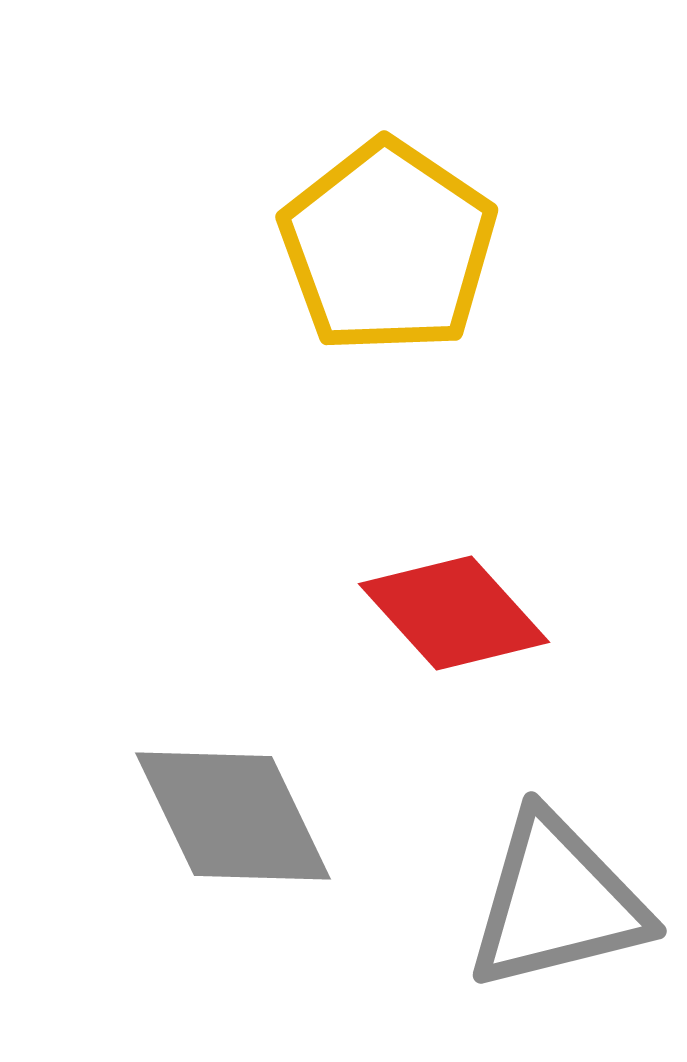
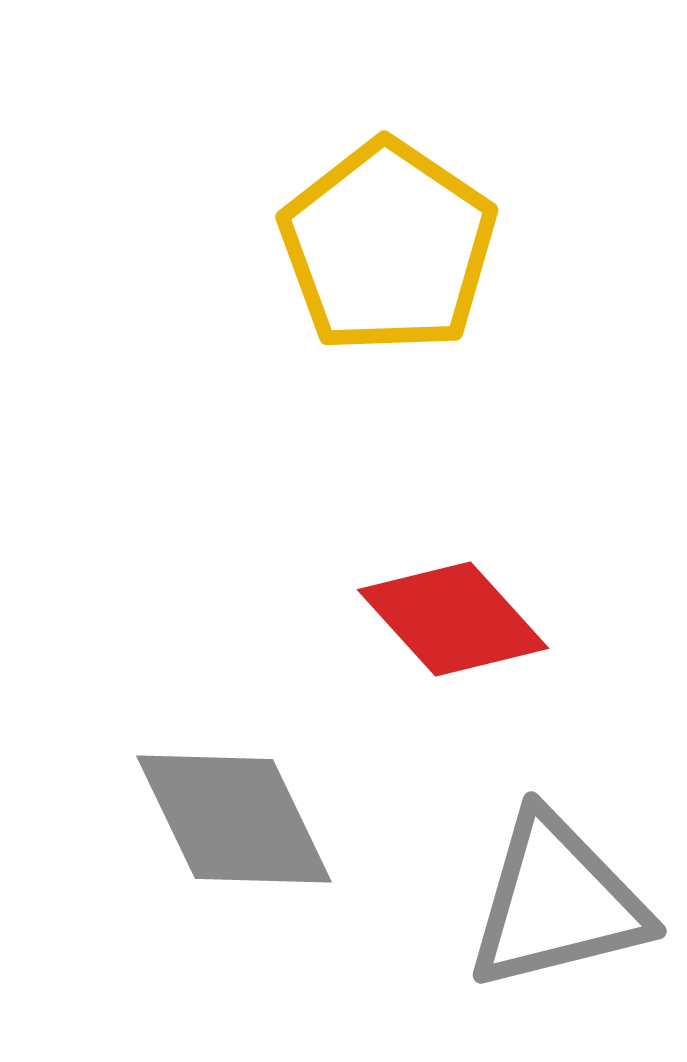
red diamond: moved 1 px left, 6 px down
gray diamond: moved 1 px right, 3 px down
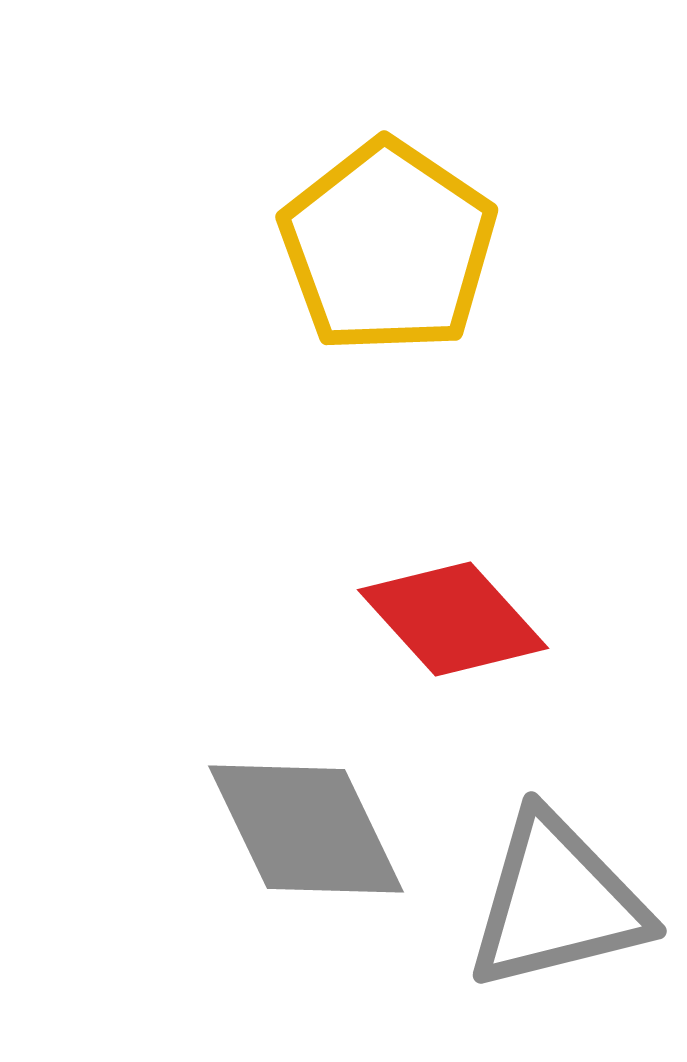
gray diamond: moved 72 px right, 10 px down
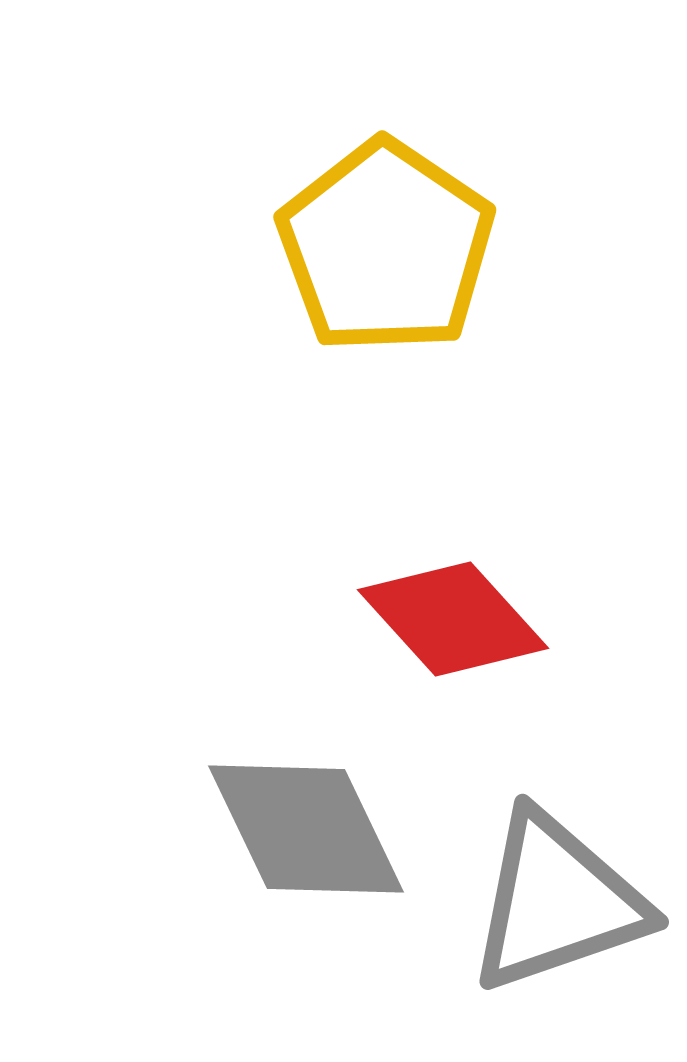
yellow pentagon: moved 2 px left
gray triangle: rotated 5 degrees counterclockwise
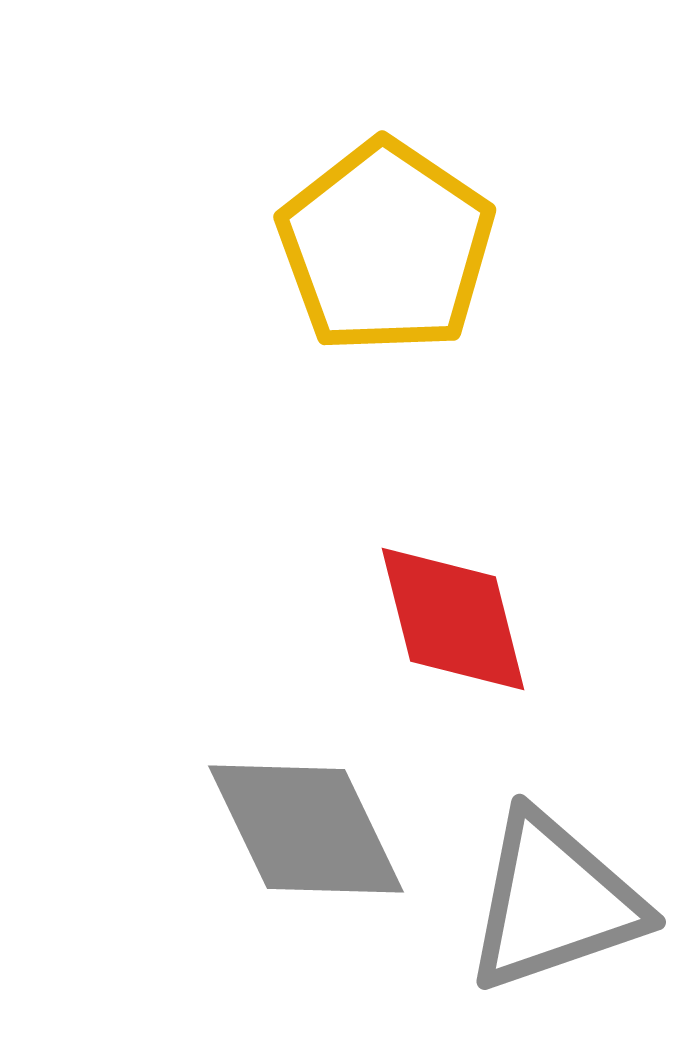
red diamond: rotated 28 degrees clockwise
gray triangle: moved 3 px left
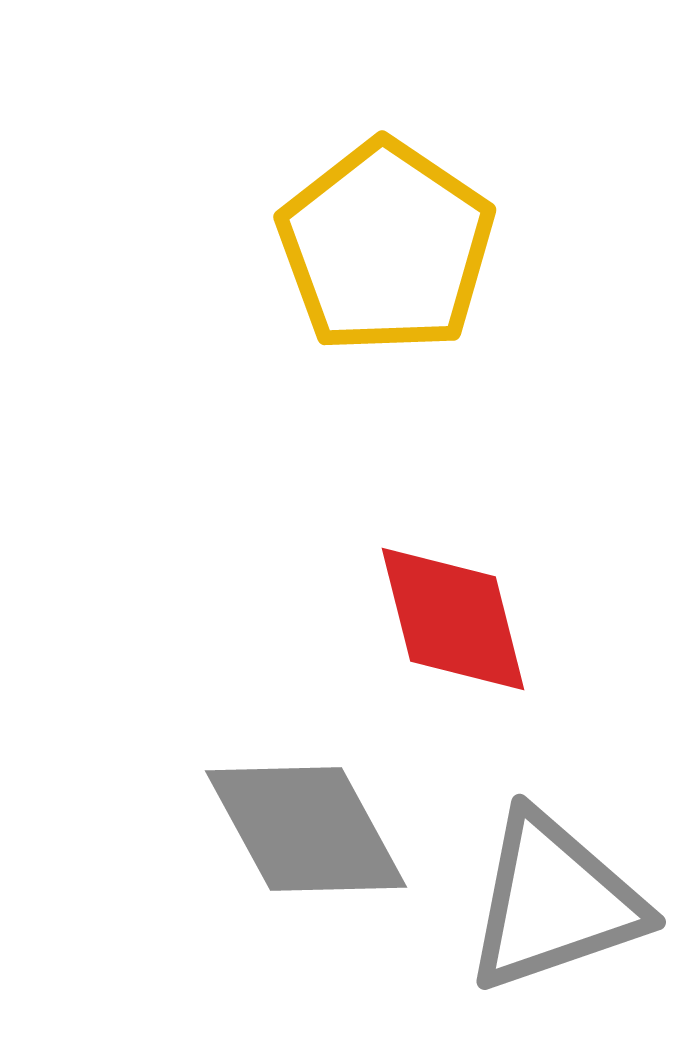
gray diamond: rotated 3 degrees counterclockwise
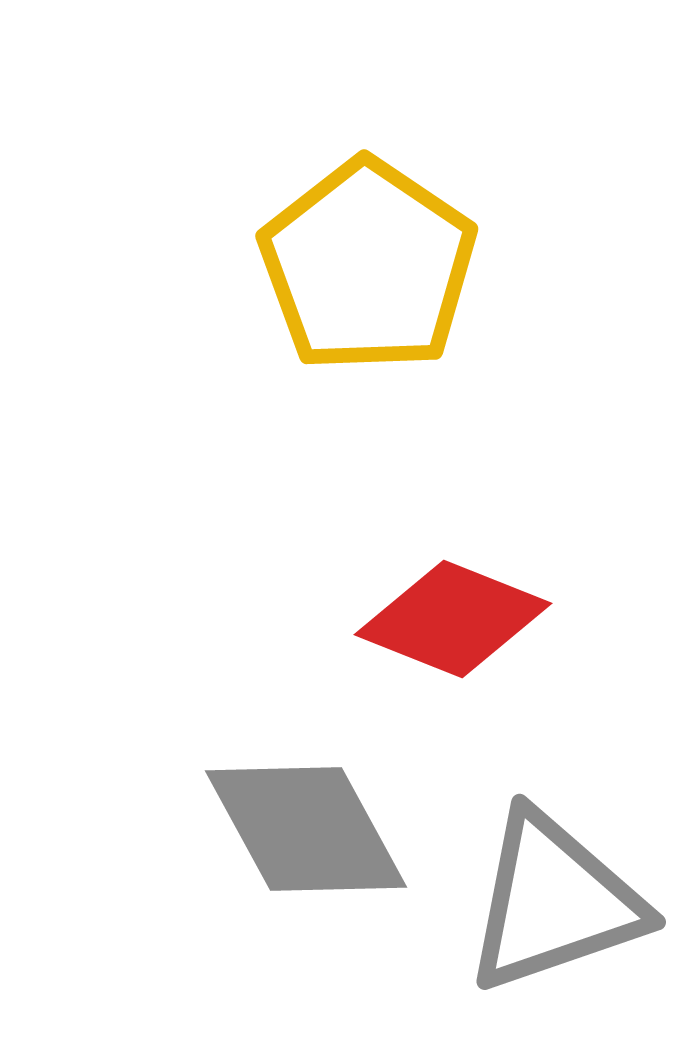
yellow pentagon: moved 18 px left, 19 px down
red diamond: rotated 54 degrees counterclockwise
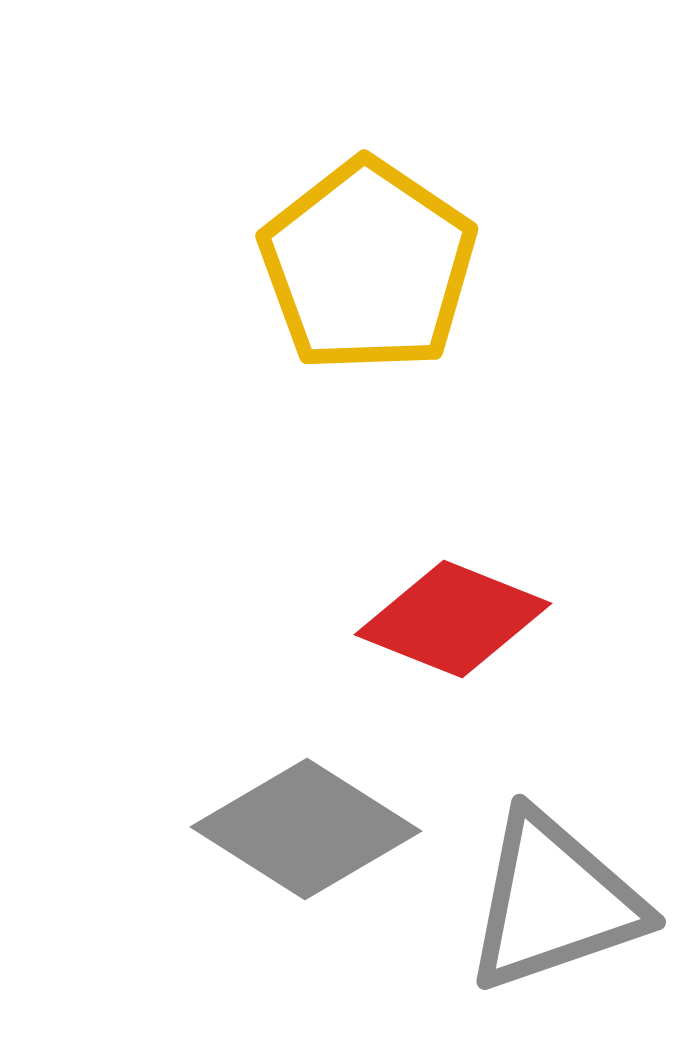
gray diamond: rotated 29 degrees counterclockwise
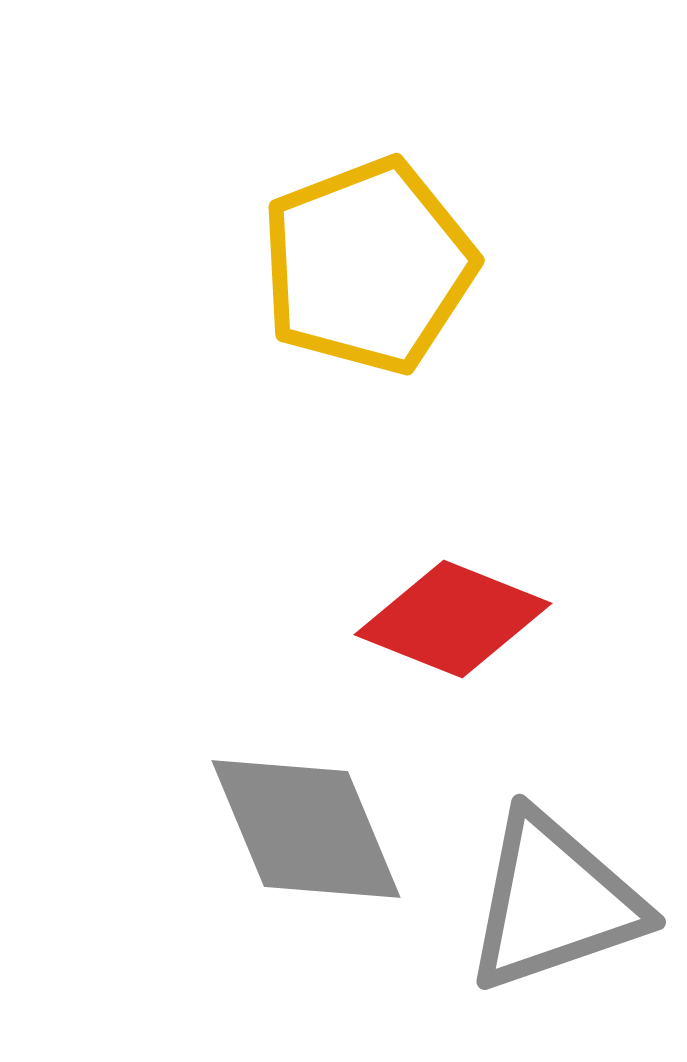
yellow pentagon: rotated 17 degrees clockwise
gray diamond: rotated 35 degrees clockwise
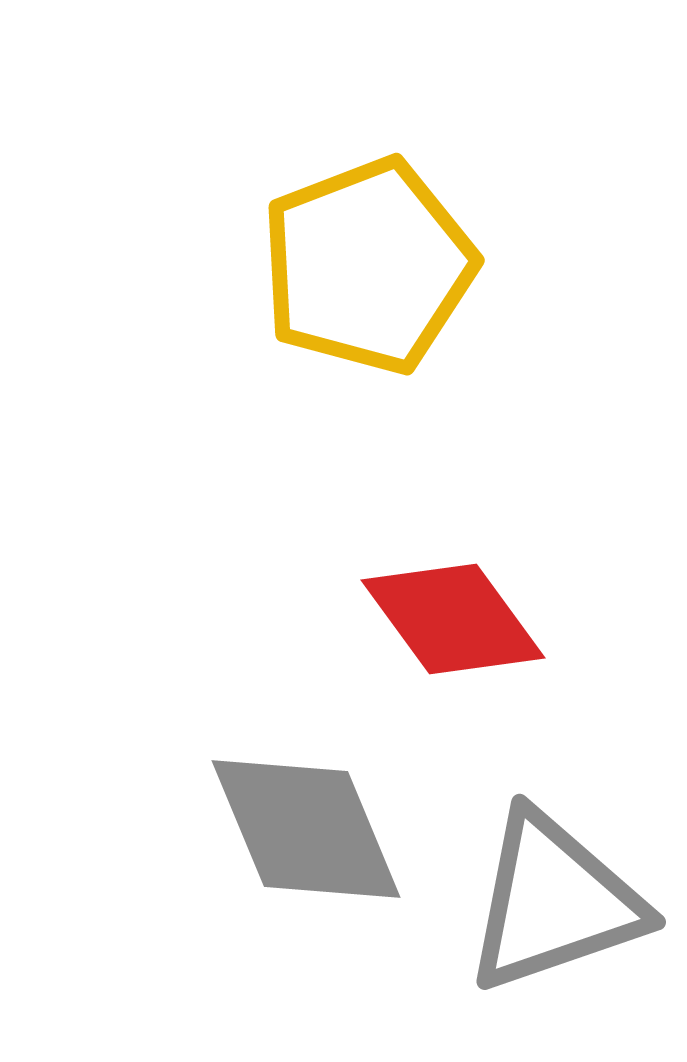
red diamond: rotated 32 degrees clockwise
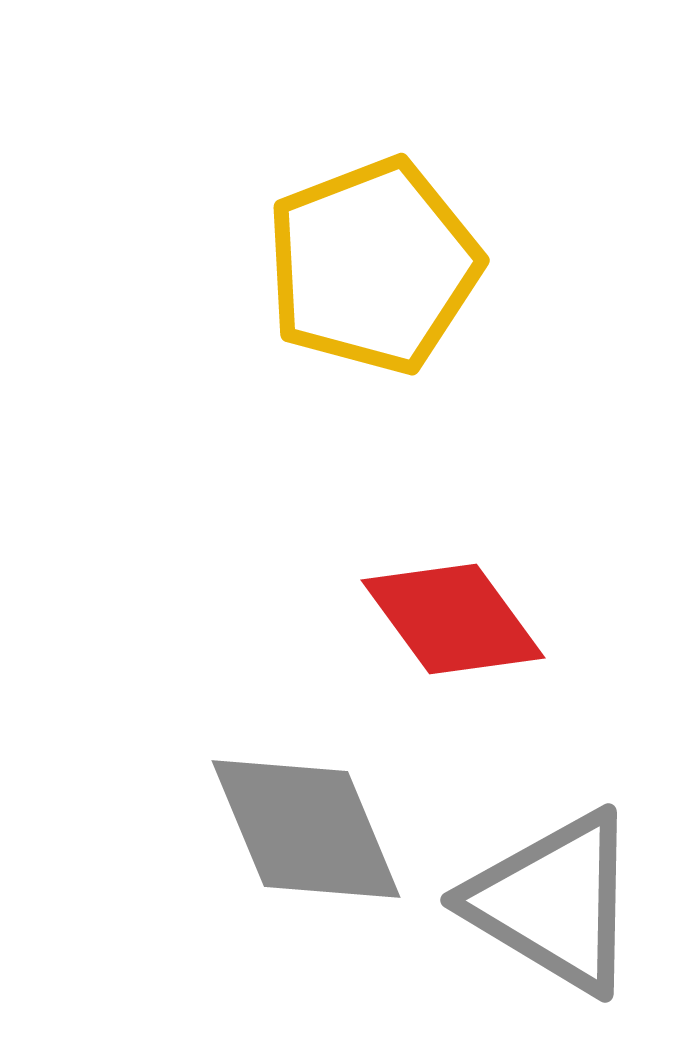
yellow pentagon: moved 5 px right
gray triangle: rotated 50 degrees clockwise
